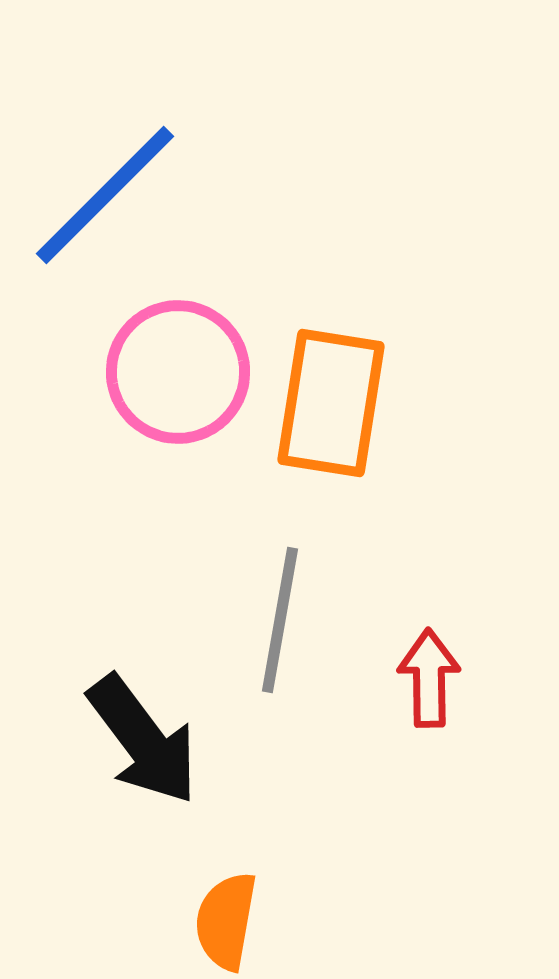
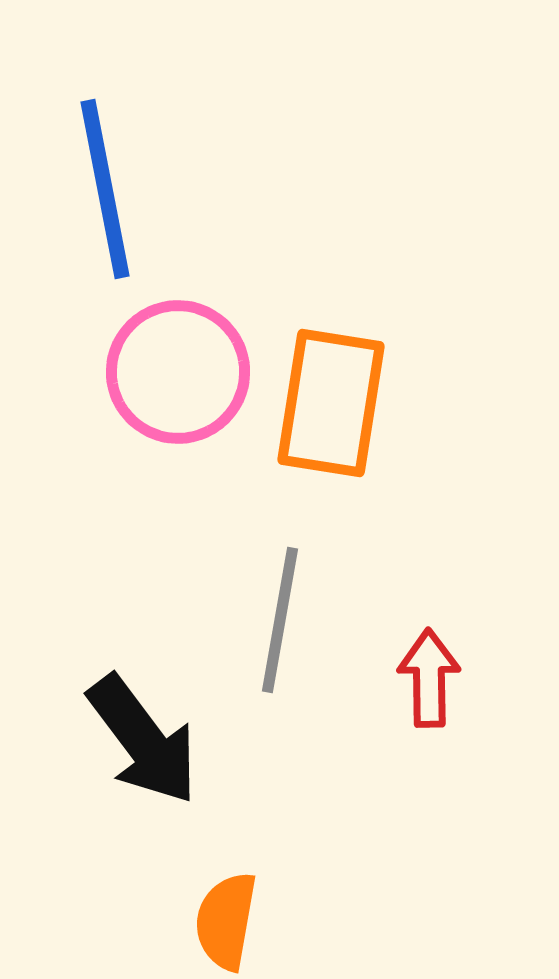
blue line: moved 6 px up; rotated 56 degrees counterclockwise
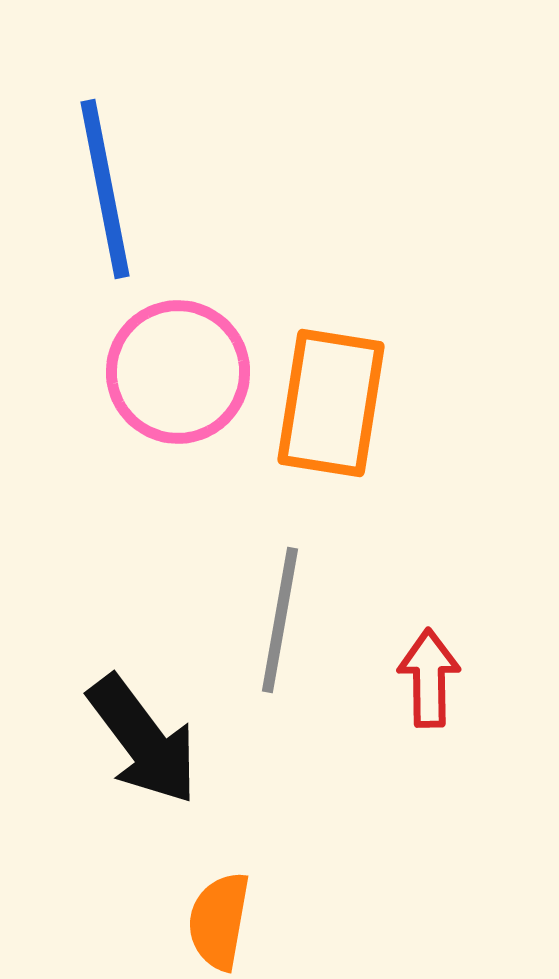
orange semicircle: moved 7 px left
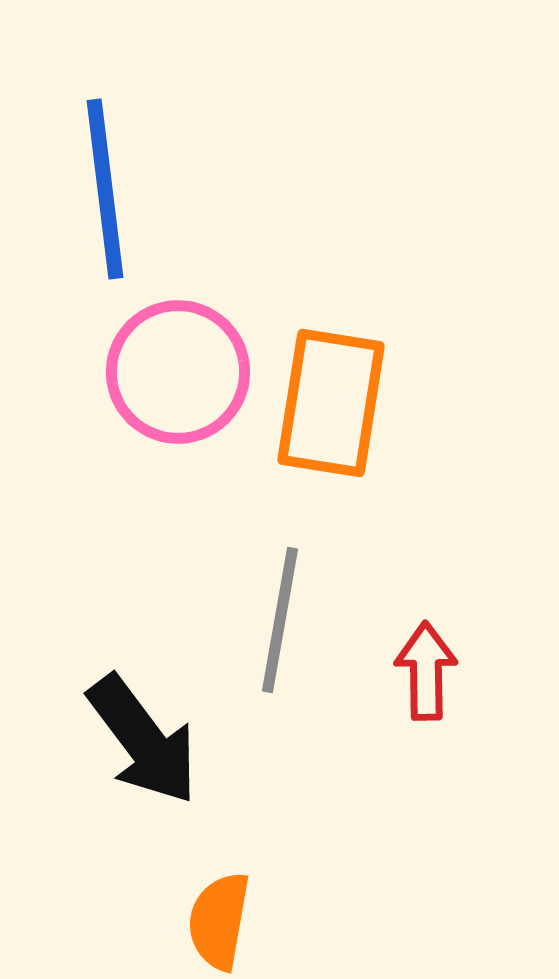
blue line: rotated 4 degrees clockwise
red arrow: moved 3 px left, 7 px up
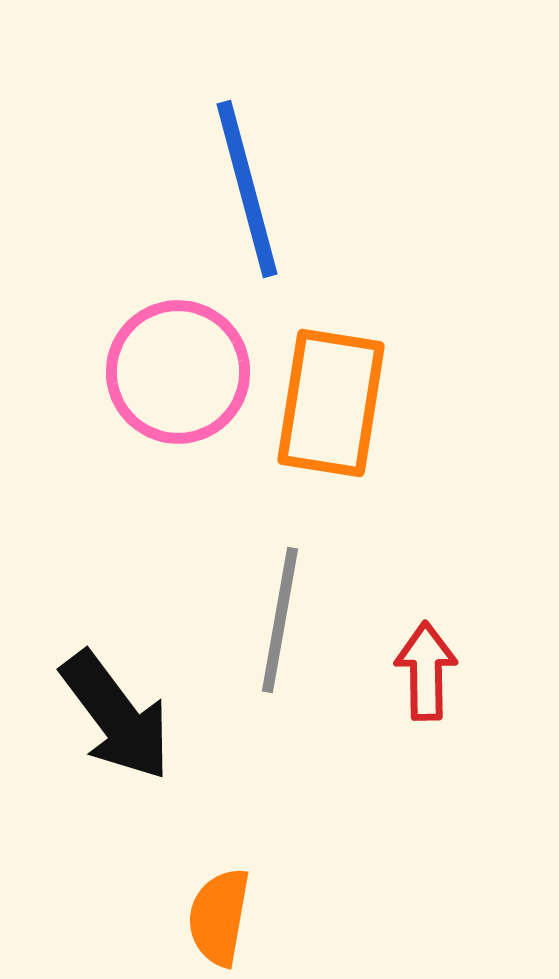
blue line: moved 142 px right; rotated 8 degrees counterclockwise
black arrow: moved 27 px left, 24 px up
orange semicircle: moved 4 px up
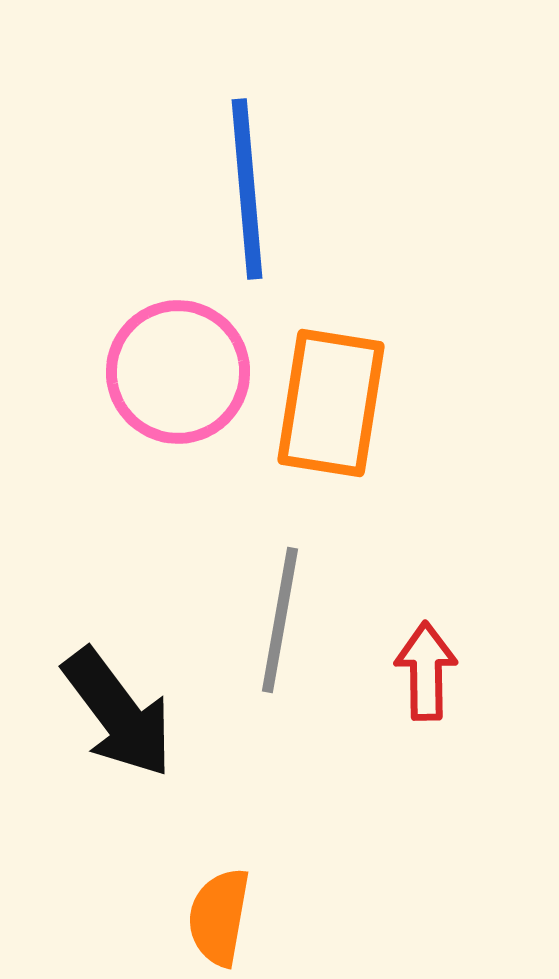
blue line: rotated 10 degrees clockwise
black arrow: moved 2 px right, 3 px up
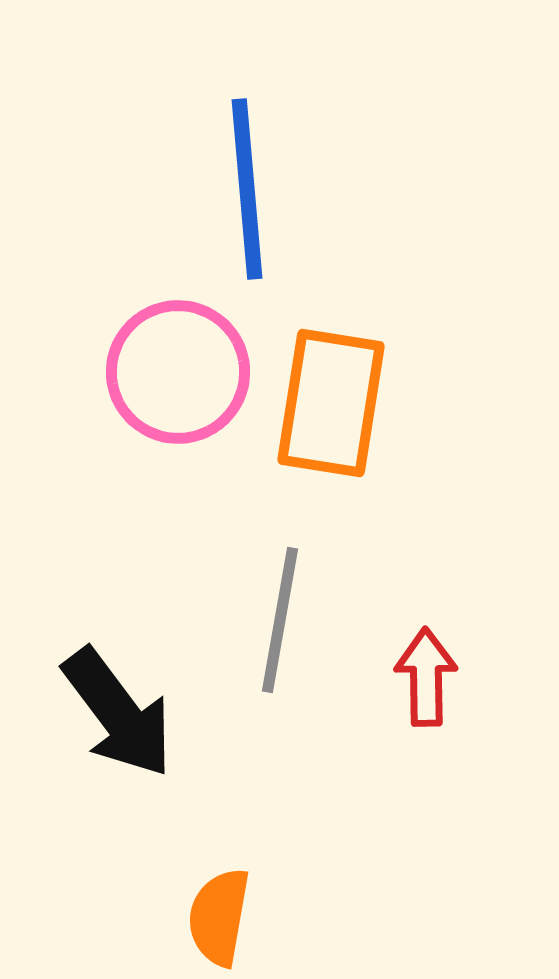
red arrow: moved 6 px down
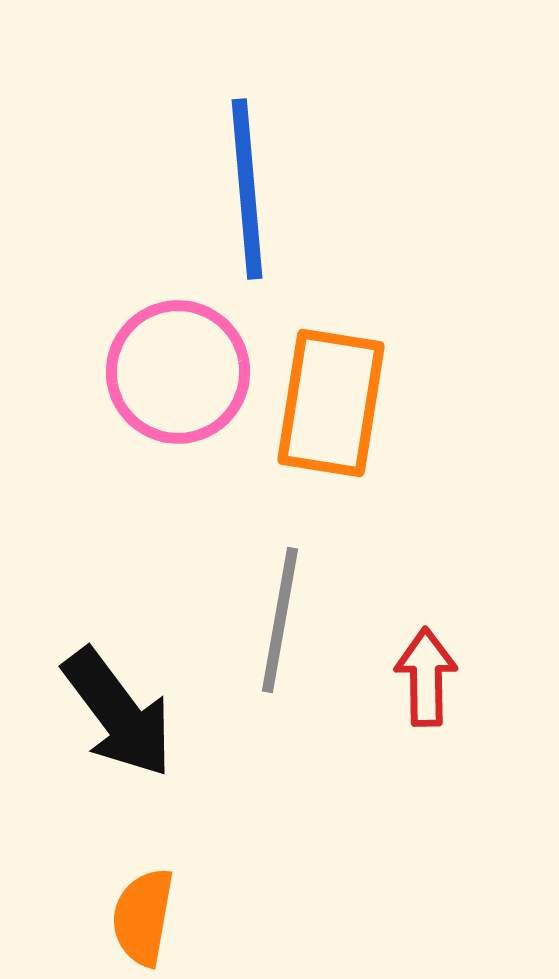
orange semicircle: moved 76 px left
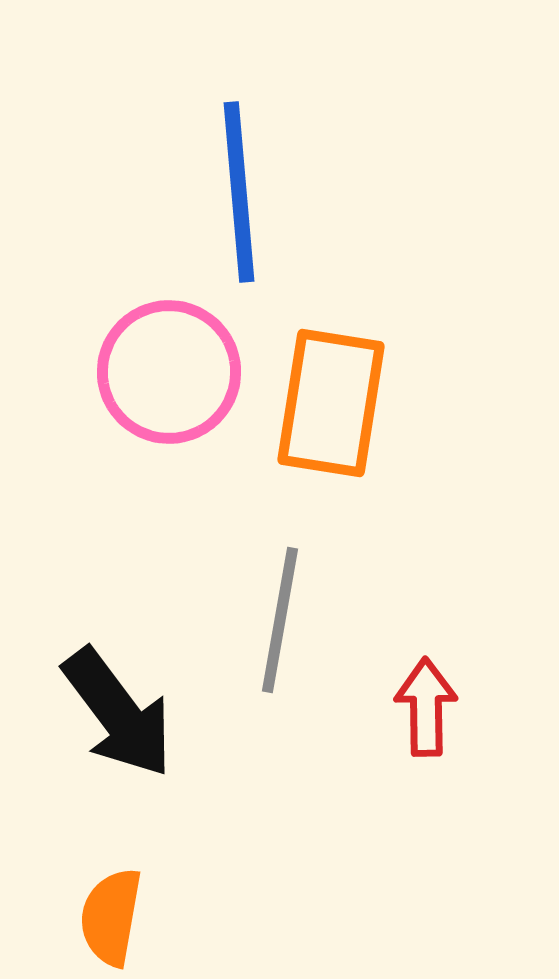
blue line: moved 8 px left, 3 px down
pink circle: moved 9 px left
red arrow: moved 30 px down
orange semicircle: moved 32 px left
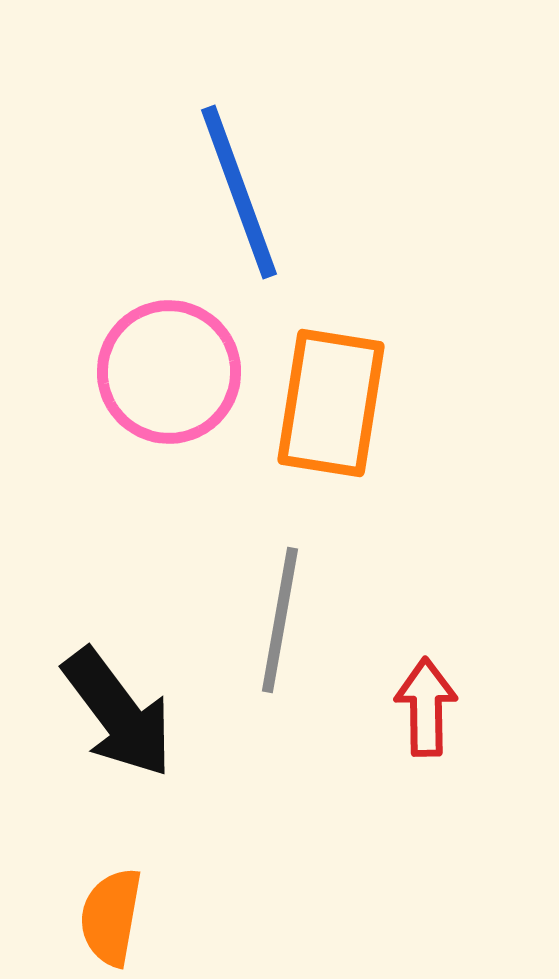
blue line: rotated 15 degrees counterclockwise
